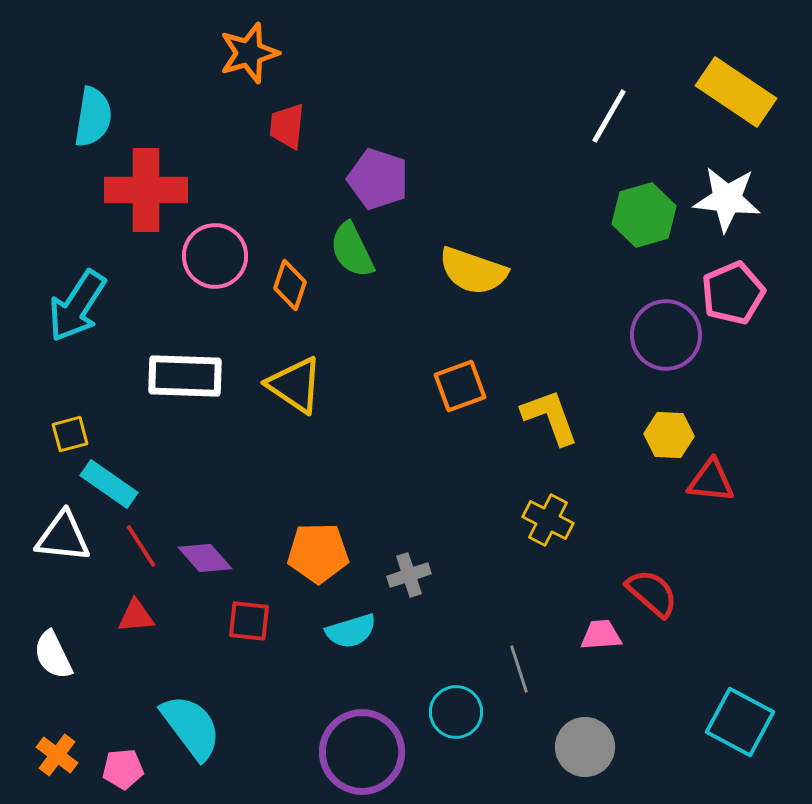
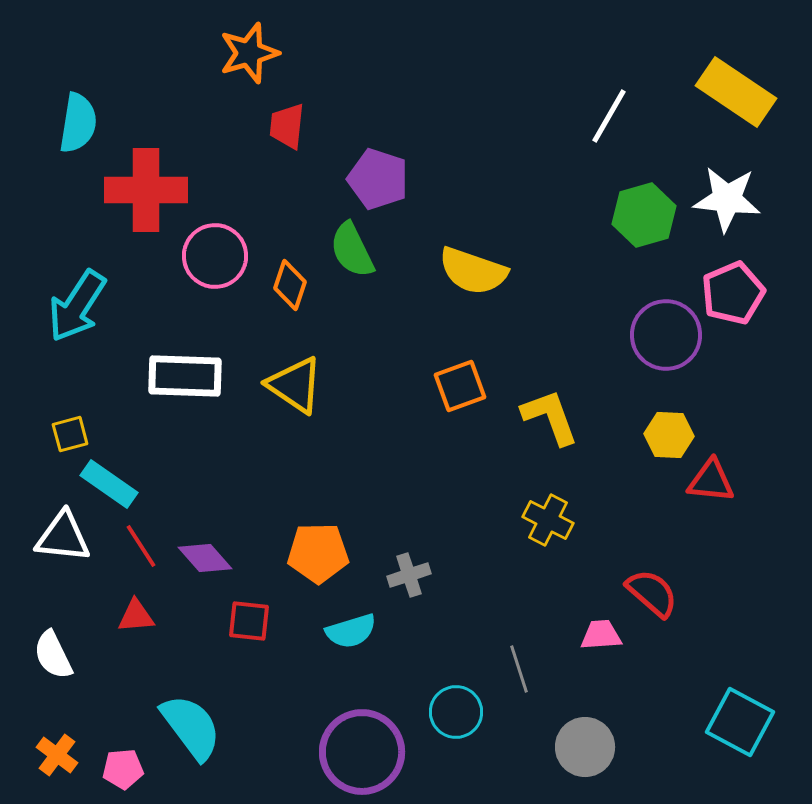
cyan semicircle at (93, 117): moved 15 px left, 6 px down
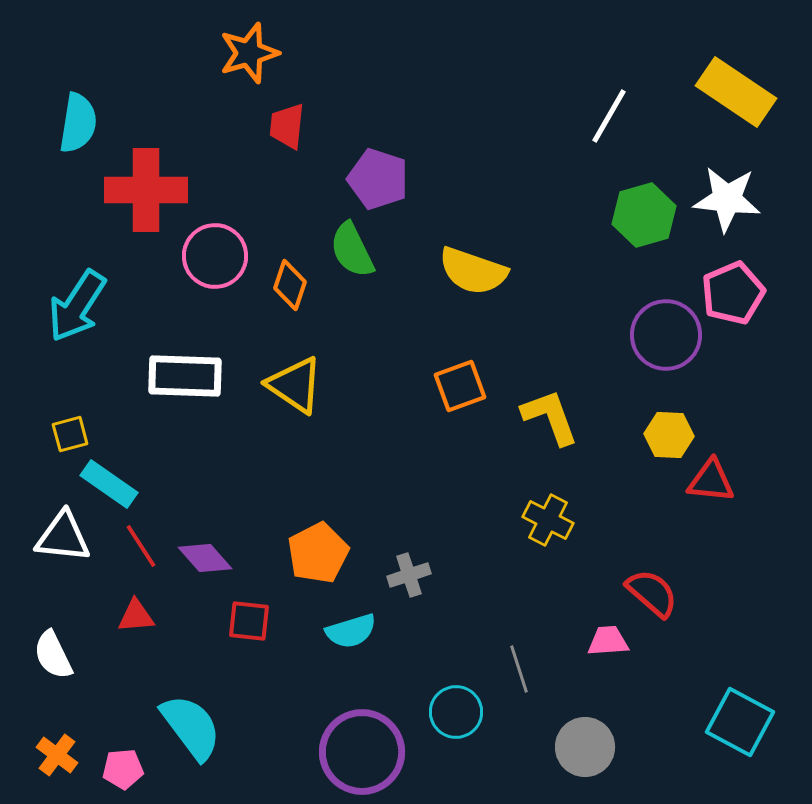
orange pentagon at (318, 553): rotated 26 degrees counterclockwise
pink trapezoid at (601, 635): moved 7 px right, 6 px down
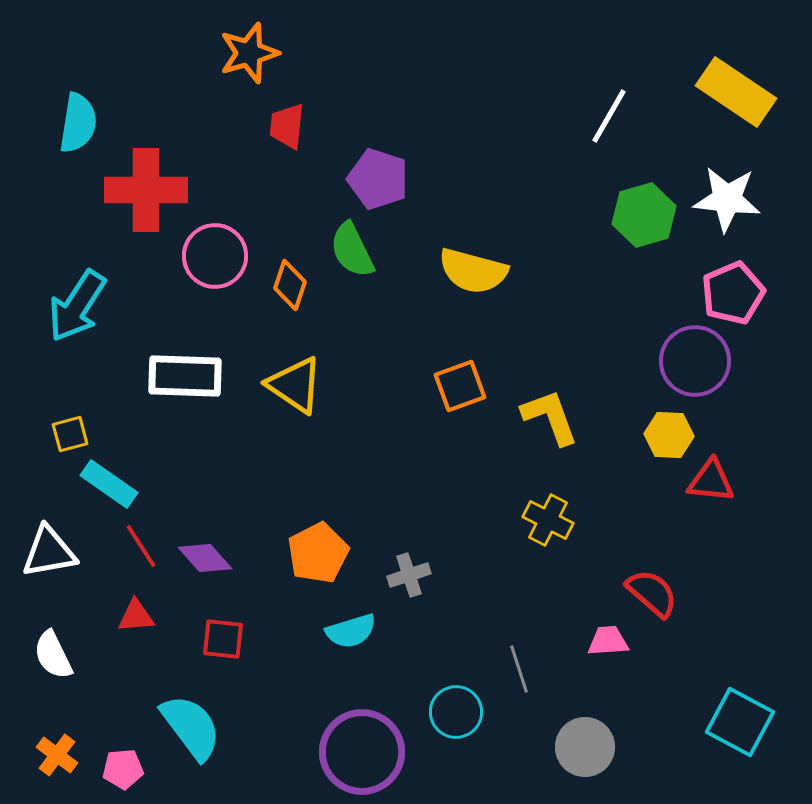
yellow semicircle at (473, 271): rotated 4 degrees counterclockwise
purple circle at (666, 335): moved 29 px right, 26 px down
white triangle at (63, 537): moved 14 px left, 15 px down; rotated 16 degrees counterclockwise
red square at (249, 621): moved 26 px left, 18 px down
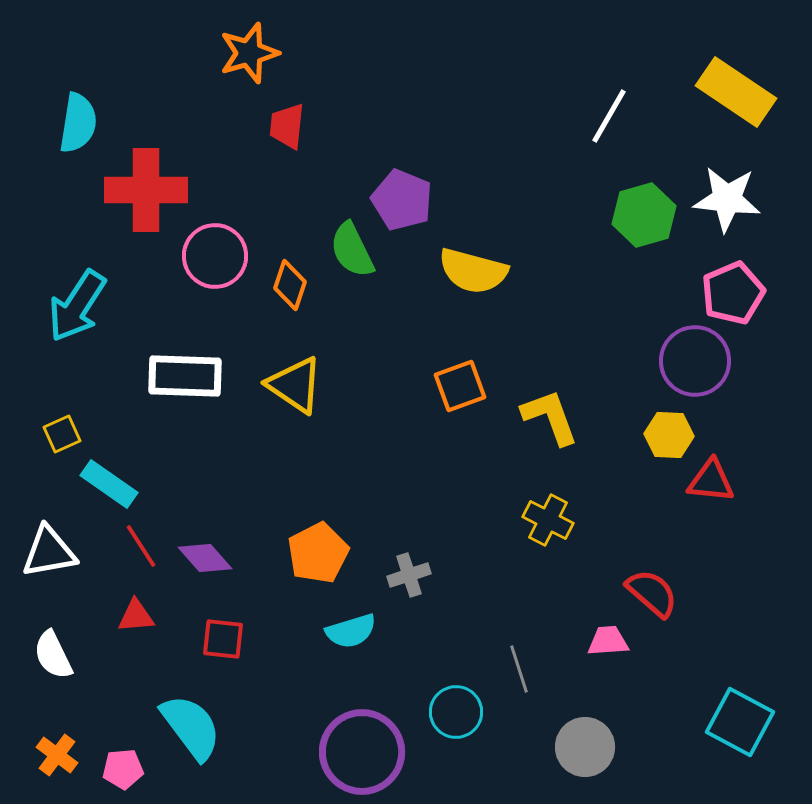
purple pentagon at (378, 179): moved 24 px right, 21 px down; rotated 4 degrees clockwise
yellow square at (70, 434): moved 8 px left; rotated 9 degrees counterclockwise
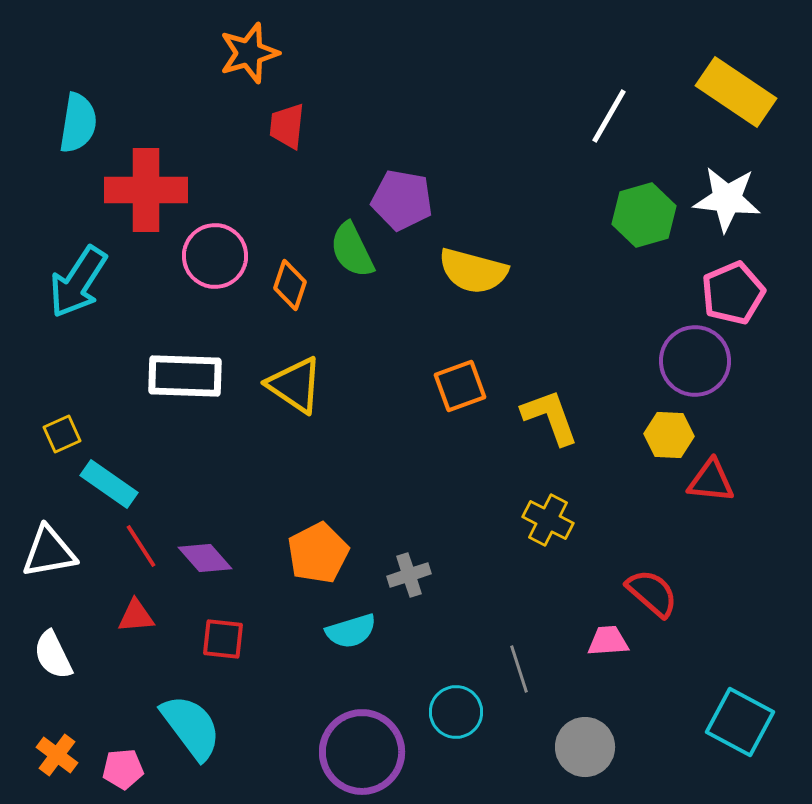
purple pentagon at (402, 200): rotated 12 degrees counterclockwise
cyan arrow at (77, 306): moved 1 px right, 24 px up
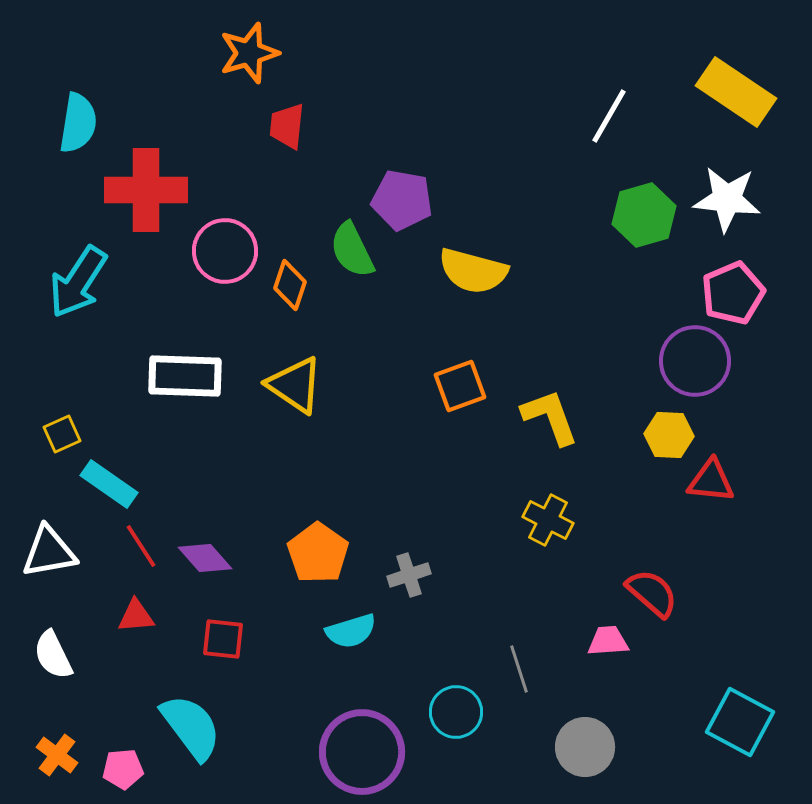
pink circle at (215, 256): moved 10 px right, 5 px up
orange pentagon at (318, 553): rotated 10 degrees counterclockwise
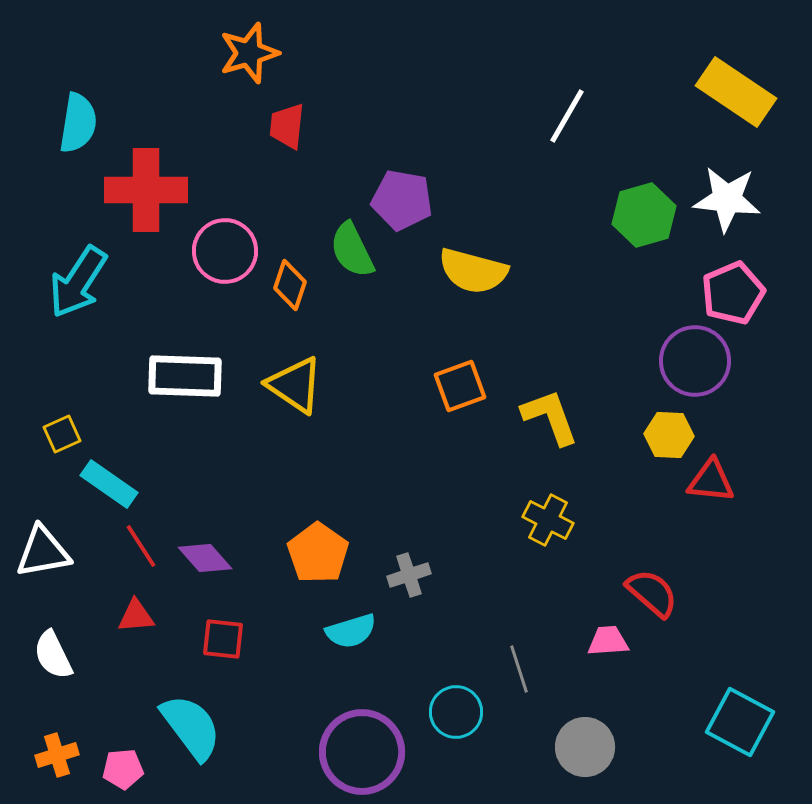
white line at (609, 116): moved 42 px left
white triangle at (49, 552): moved 6 px left
orange cross at (57, 755): rotated 36 degrees clockwise
